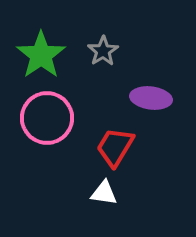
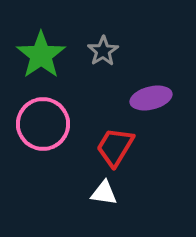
purple ellipse: rotated 21 degrees counterclockwise
pink circle: moved 4 px left, 6 px down
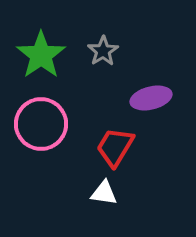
pink circle: moved 2 px left
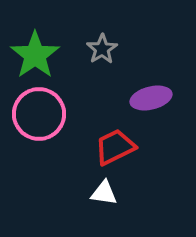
gray star: moved 1 px left, 2 px up
green star: moved 6 px left
pink circle: moved 2 px left, 10 px up
red trapezoid: rotated 33 degrees clockwise
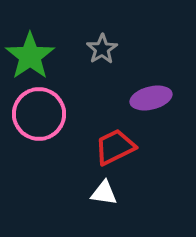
green star: moved 5 px left, 1 px down
